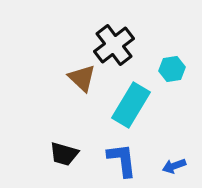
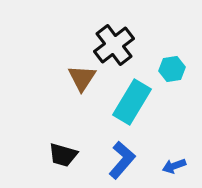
brown triangle: rotated 20 degrees clockwise
cyan rectangle: moved 1 px right, 3 px up
black trapezoid: moved 1 px left, 1 px down
blue L-shape: rotated 48 degrees clockwise
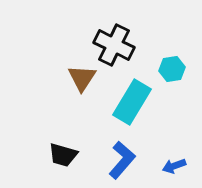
black cross: rotated 27 degrees counterclockwise
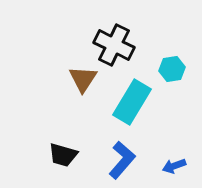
brown triangle: moved 1 px right, 1 px down
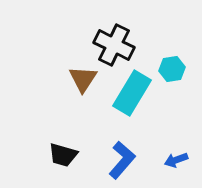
cyan rectangle: moved 9 px up
blue arrow: moved 2 px right, 6 px up
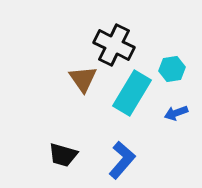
brown triangle: rotated 8 degrees counterclockwise
blue arrow: moved 47 px up
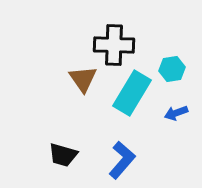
black cross: rotated 24 degrees counterclockwise
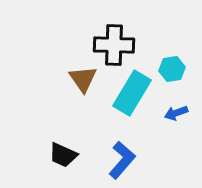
black trapezoid: rotated 8 degrees clockwise
